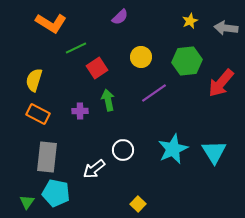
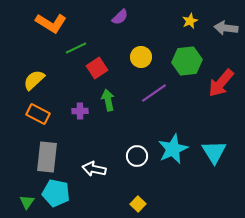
yellow semicircle: rotated 30 degrees clockwise
white circle: moved 14 px right, 6 px down
white arrow: rotated 50 degrees clockwise
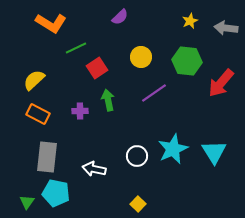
green hexagon: rotated 12 degrees clockwise
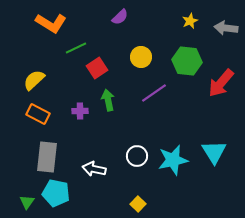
cyan star: moved 11 px down; rotated 12 degrees clockwise
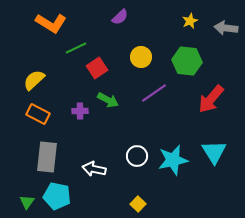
red arrow: moved 10 px left, 16 px down
green arrow: rotated 130 degrees clockwise
cyan pentagon: moved 1 px right, 3 px down
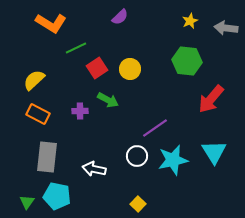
yellow circle: moved 11 px left, 12 px down
purple line: moved 1 px right, 35 px down
